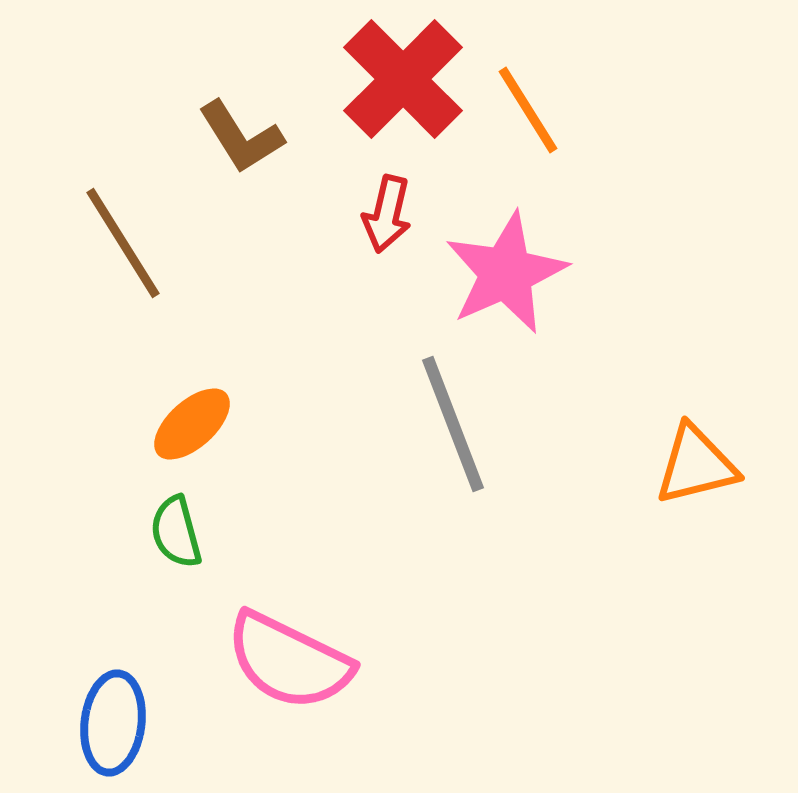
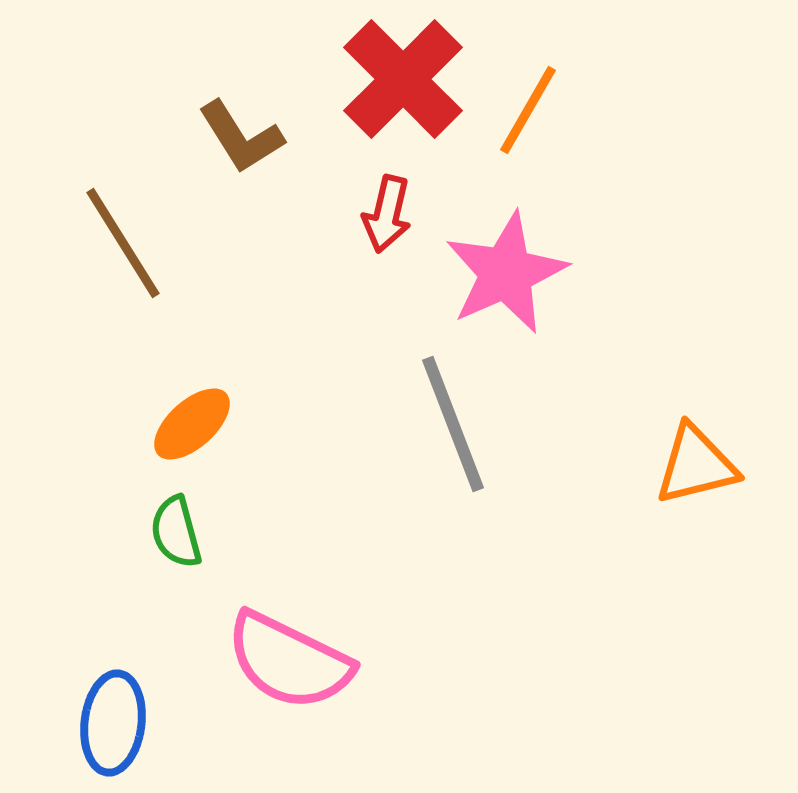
orange line: rotated 62 degrees clockwise
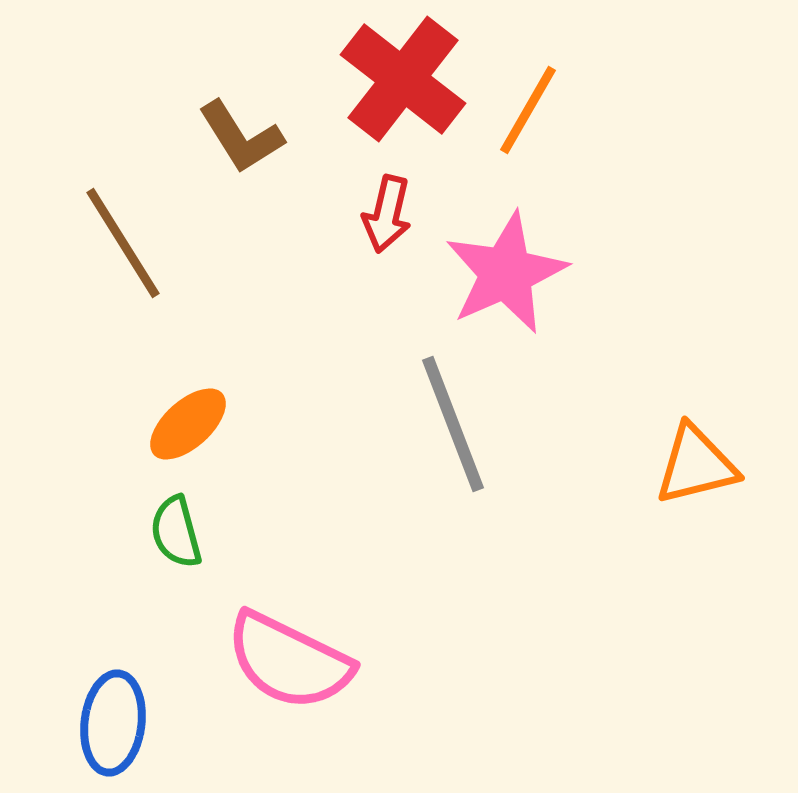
red cross: rotated 7 degrees counterclockwise
orange ellipse: moved 4 px left
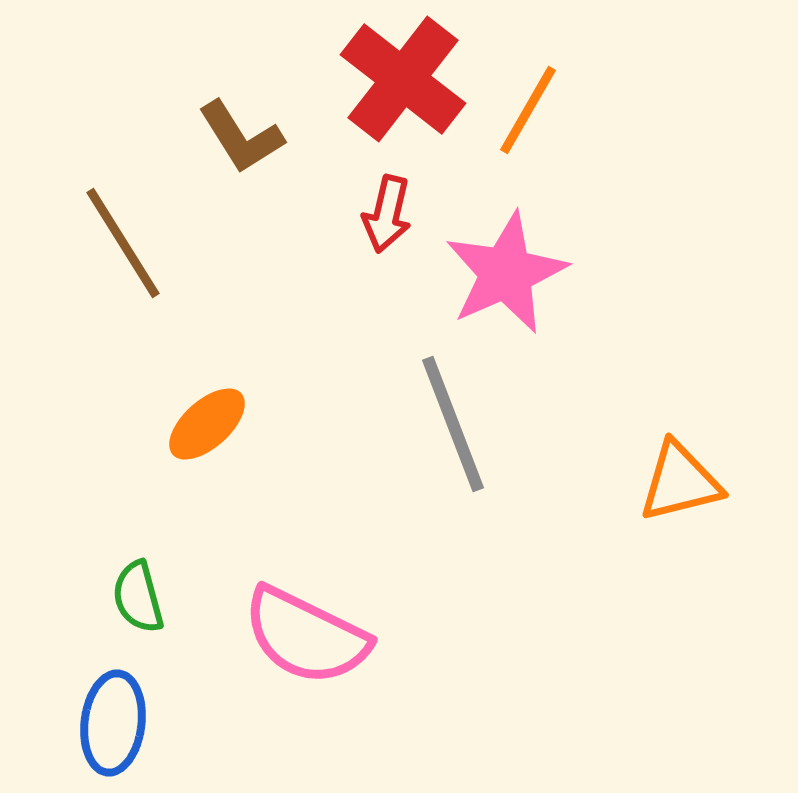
orange ellipse: moved 19 px right
orange triangle: moved 16 px left, 17 px down
green semicircle: moved 38 px left, 65 px down
pink semicircle: moved 17 px right, 25 px up
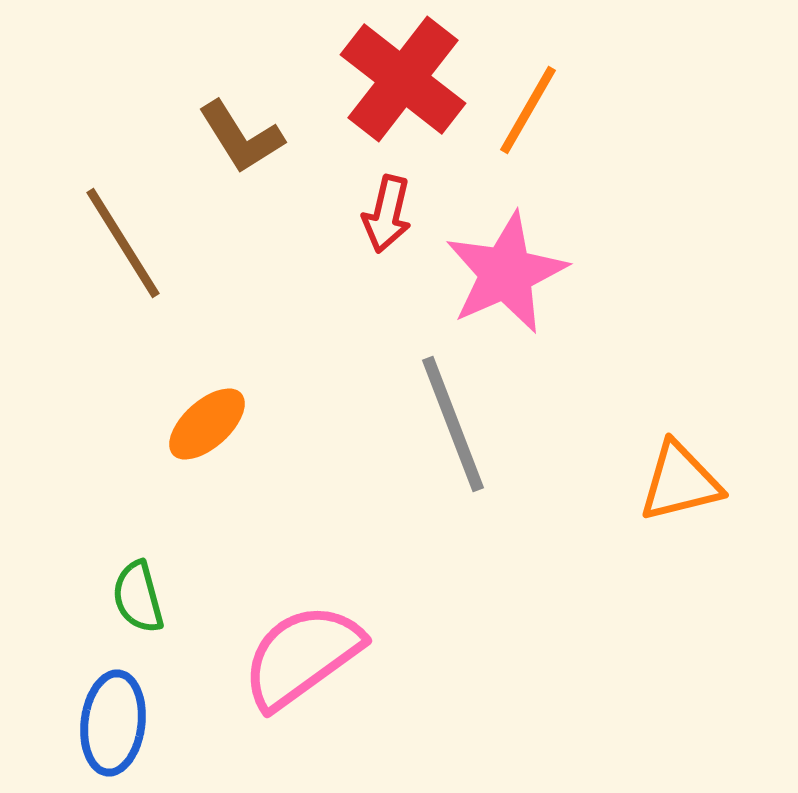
pink semicircle: moved 4 px left, 20 px down; rotated 118 degrees clockwise
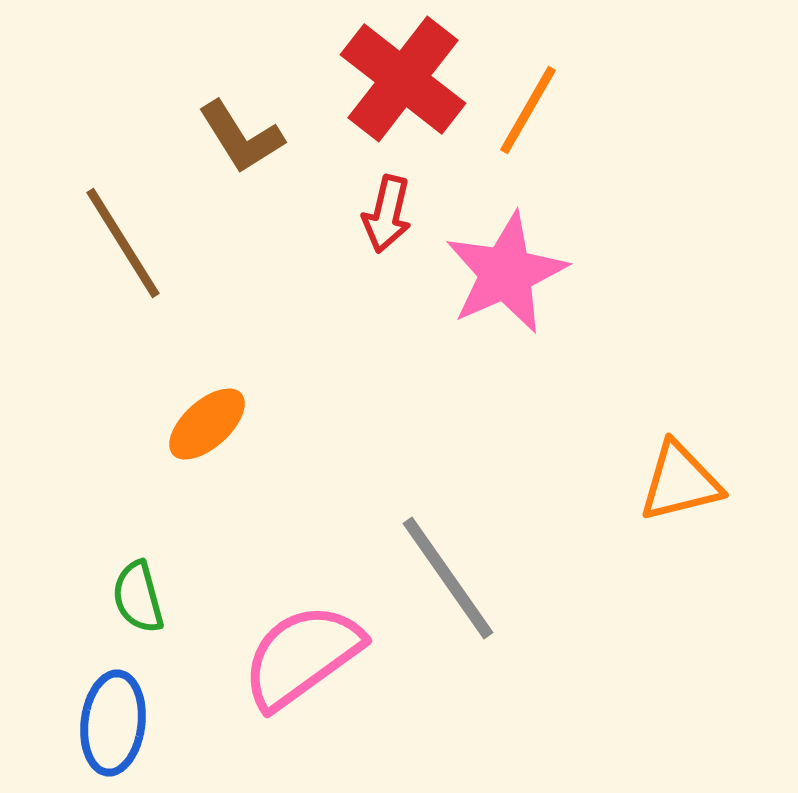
gray line: moved 5 px left, 154 px down; rotated 14 degrees counterclockwise
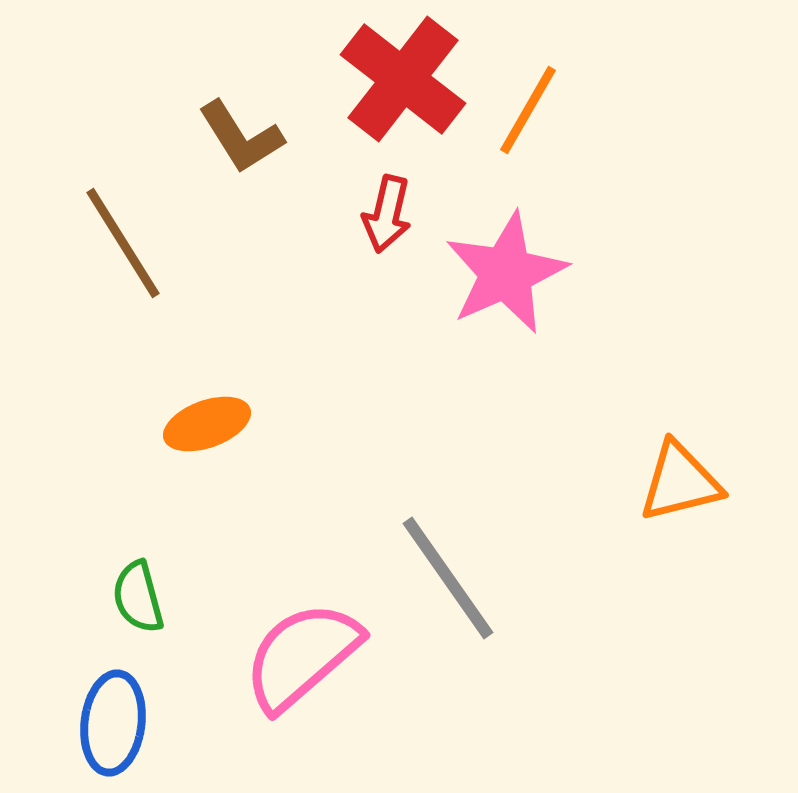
orange ellipse: rotated 22 degrees clockwise
pink semicircle: rotated 5 degrees counterclockwise
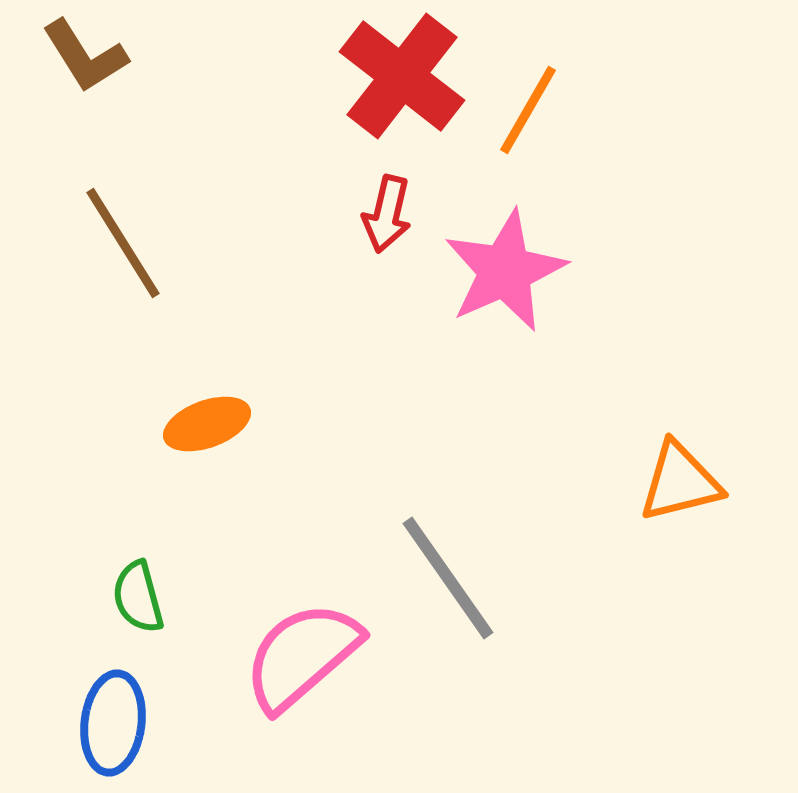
red cross: moved 1 px left, 3 px up
brown L-shape: moved 156 px left, 81 px up
pink star: moved 1 px left, 2 px up
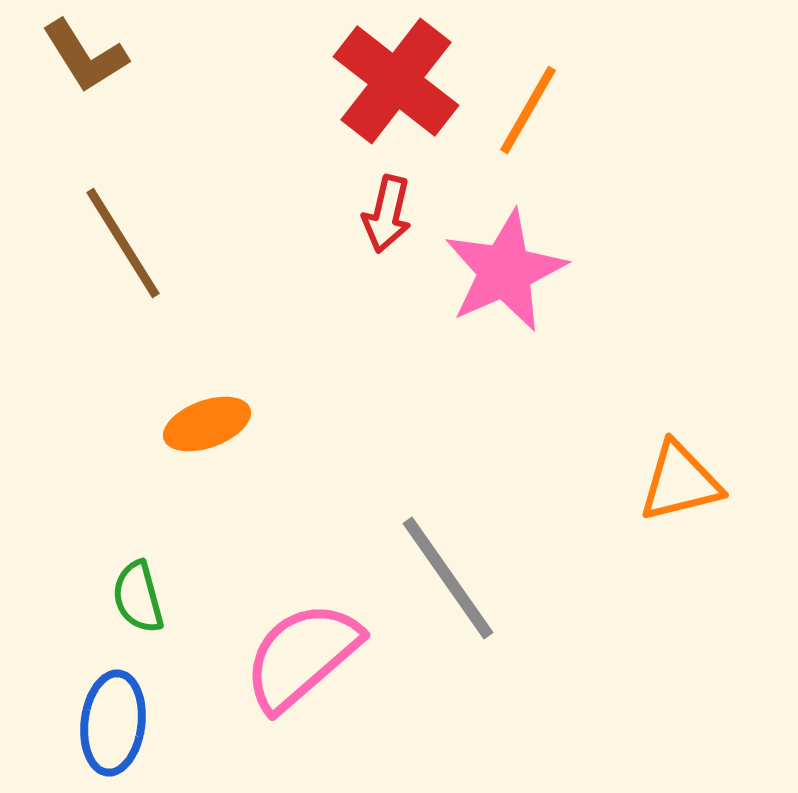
red cross: moved 6 px left, 5 px down
